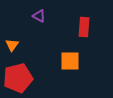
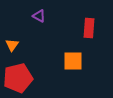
red rectangle: moved 5 px right, 1 px down
orange square: moved 3 px right
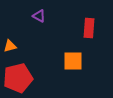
orange triangle: moved 2 px left, 1 px down; rotated 40 degrees clockwise
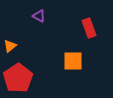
red rectangle: rotated 24 degrees counterclockwise
orange triangle: rotated 24 degrees counterclockwise
red pentagon: rotated 20 degrees counterclockwise
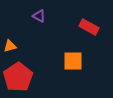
red rectangle: moved 1 px up; rotated 42 degrees counterclockwise
orange triangle: rotated 24 degrees clockwise
red pentagon: moved 1 px up
